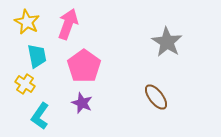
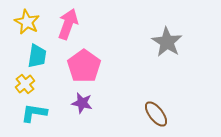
cyan trapezoid: rotated 20 degrees clockwise
yellow cross: rotated 18 degrees clockwise
brown ellipse: moved 17 px down
purple star: rotated 10 degrees counterclockwise
cyan L-shape: moved 6 px left, 3 px up; rotated 64 degrees clockwise
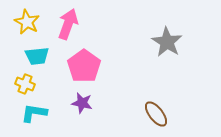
cyan trapezoid: rotated 75 degrees clockwise
yellow cross: rotated 30 degrees counterclockwise
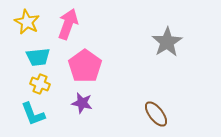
gray star: rotated 8 degrees clockwise
cyan trapezoid: moved 1 px right, 1 px down
pink pentagon: moved 1 px right
yellow cross: moved 15 px right
cyan L-shape: moved 1 px left, 1 px down; rotated 120 degrees counterclockwise
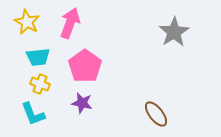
pink arrow: moved 2 px right, 1 px up
gray star: moved 7 px right, 10 px up
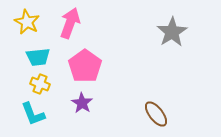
gray star: moved 2 px left
purple star: rotated 20 degrees clockwise
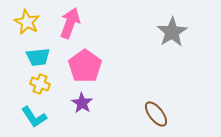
cyan L-shape: moved 1 px right, 3 px down; rotated 12 degrees counterclockwise
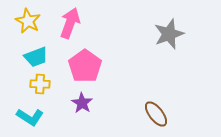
yellow star: moved 1 px right, 1 px up
gray star: moved 3 px left, 2 px down; rotated 12 degrees clockwise
cyan trapezoid: moved 2 px left; rotated 15 degrees counterclockwise
yellow cross: rotated 18 degrees counterclockwise
cyan L-shape: moved 4 px left; rotated 24 degrees counterclockwise
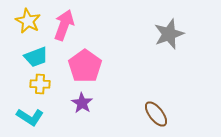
pink arrow: moved 6 px left, 2 px down
